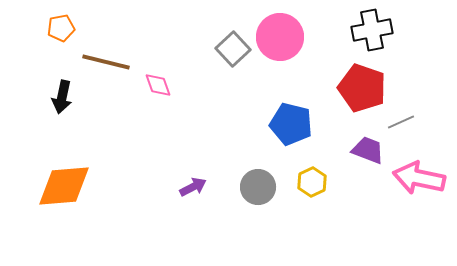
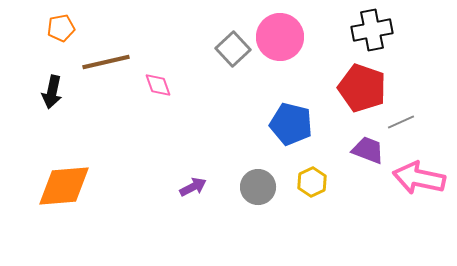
brown line: rotated 27 degrees counterclockwise
black arrow: moved 10 px left, 5 px up
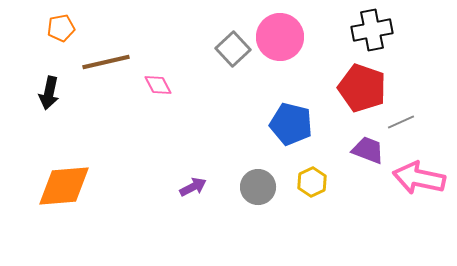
pink diamond: rotated 8 degrees counterclockwise
black arrow: moved 3 px left, 1 px down
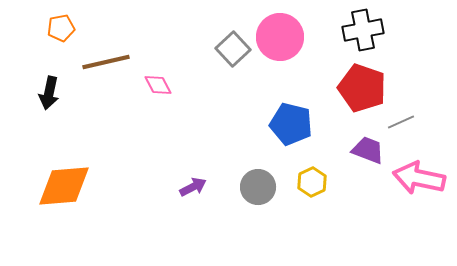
black cross: moved 9 px left
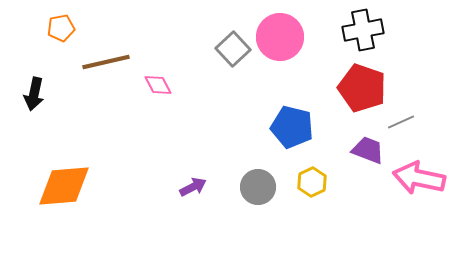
black arrow: moved 15 px left, 1 px down
blue pentagon: moved 1 px right, 3 px down
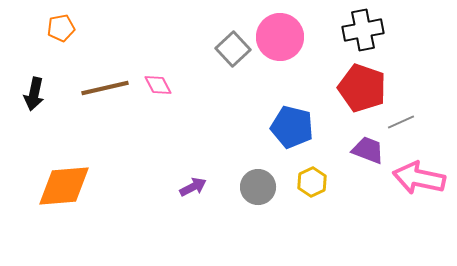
brown line: moved 1 px left, 26 px down
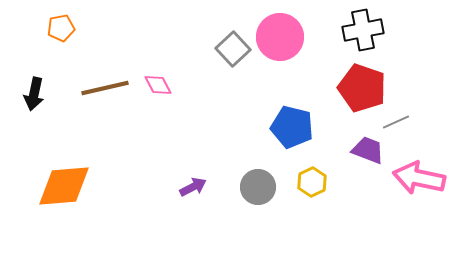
gray line: moved 5 px left
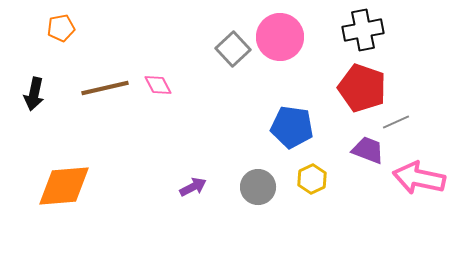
blue pentagon: rotated 6 degrees counterclockwise
yellow hexagon: moved 3 px up
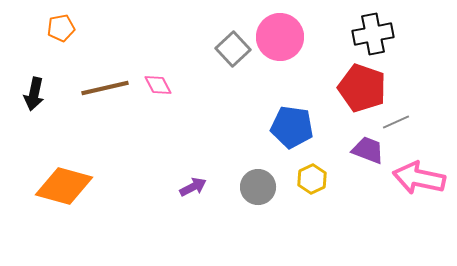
black cross: moved 10 px right, 4 px down
orange diamond: rotated 20 degrees clockwise
